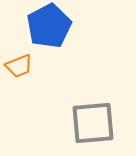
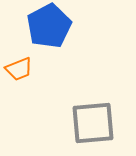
orange trapezoid: moved 3 px down
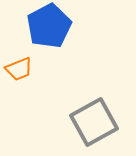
gray square: moved 1 px right, 1 px up; rotated 24 degrees counterclockwise
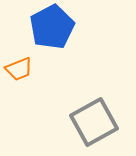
blue pentagon: moved 3 px right, 1 px down
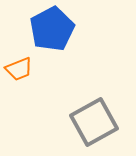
blue pentagon: moved 2 px down
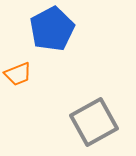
orange trapezoid: moved 1 px left, 5 px down
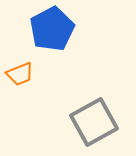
orange trapezoid: moved 2 px right
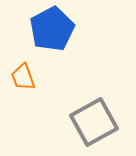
orange trapezoid: moved 3 px right, 3 px down; rotated 92 degrees clockwise
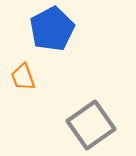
gray square: moved 3 px left, 3 px down; rotated 6 degrees counterclockwise
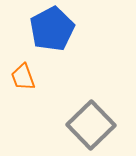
gray square: rotated 9 degrees counterclockwise
